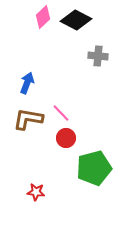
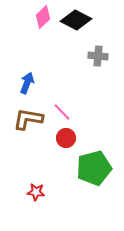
pink line: moved 1 px right, 1 px up
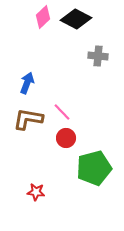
black diamond: moved 1 px up
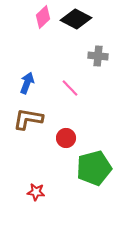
pink line: moved 8 px right, 24 px up
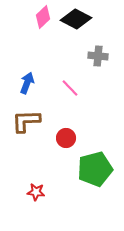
brown L-shape: moved 2 px left, 2 px down; rotated 12 degrees counterclockwise
green pentagon: moved 1 px right, 1 px down
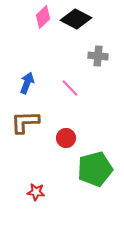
brown L-shape: moved 1 px left, 1 px down
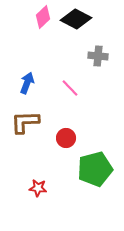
red star: moved 2 px right, 4 px up
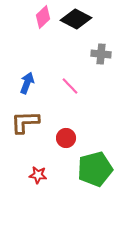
gray cross: moved 3 px right, 2 px up
pink line: moved 2 px up
red star: moved 13 px up
